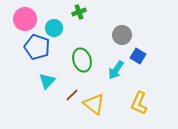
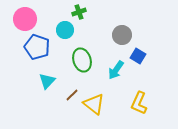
cyan circle: moved 11 px right, 2 px down
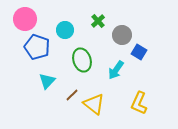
green cross: moved 19 px right, 9 px down; rotated 24 degrees counterclockwise
blue square: moved 1 px right, 4 px up
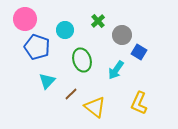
brown line: moved 1 px left, 1 px up
yellow triangle: moved 1 px right, 3 px down
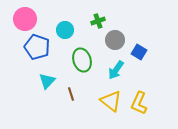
green cross: rotated 24 degrees clockwise
gray circle: moved 7 px left, 5 px down
brown line: rotated 64 degrees counterclockwise
yellow triangle: moved 16 px right, 6 px up
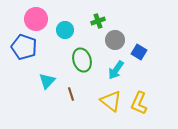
pink circle: moved 11 px right
blue pentagon: moved 13 px left
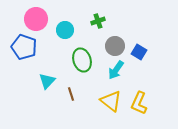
gray circle: moved 6 px down
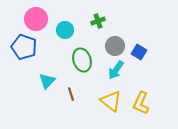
yellow L-shape: moved 2 px right
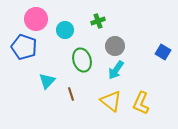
blue square: moved 24 px right
